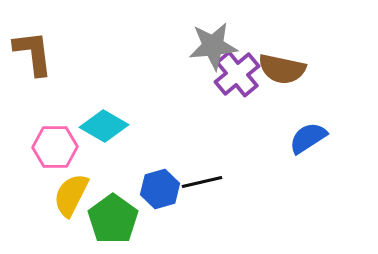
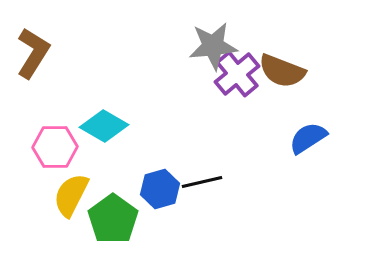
brown L-shape: rotated 39 degrees clockwise
brown semicircle: moved 2 px down; rotated 9 degrees clockwise
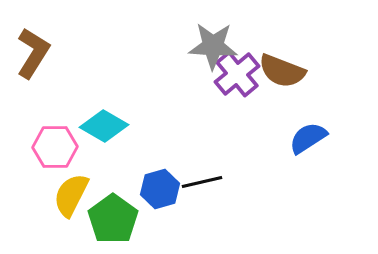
gray star: rotated 9 degrees clockwise
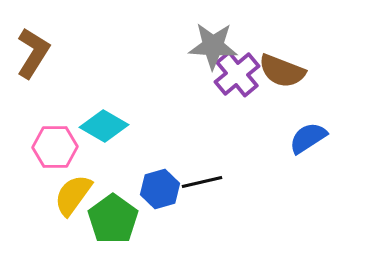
yellow semicircle: moved 2 px right; rotated 9 degrees clockwise
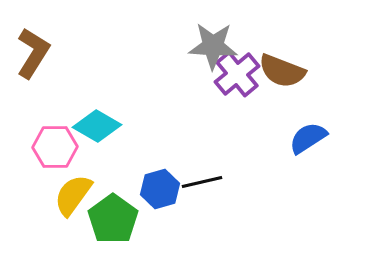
cyan diamond: moved 7 px left
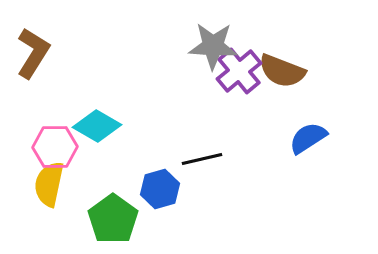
purple cross: moved 2 px right, 3 px up
black line: moved 23 px up
yellow semicircle: moved 24 px left, 11 px up; rotated 24 degrees counterclockwise
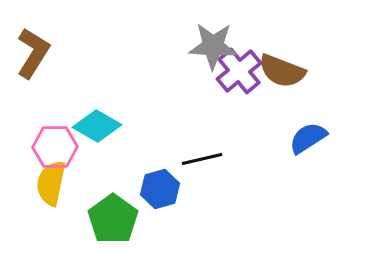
yellow semicircle: moved 2 px right, 1 px up
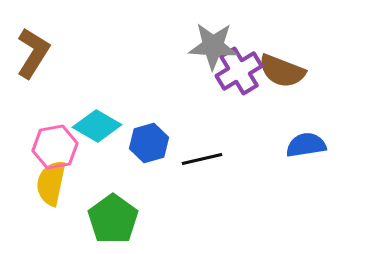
purple cross: rotated 9 degrees clockwise
blue semicircle: moved 2 px left, 7 px down; rotated 24 degrees clockwise
pink hexagon: rotated 9 degrees counterclockwise
blue hexagon: moved 11 px left, 46 px up
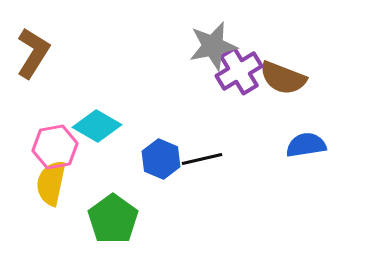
gray star: rotated 15 degrees counterclockwise
brown semicircle: moved 1 px right, 7 px down
blue hexagon: moved 12 px right, 16 px down; rotated 21 degrees counterclockwise
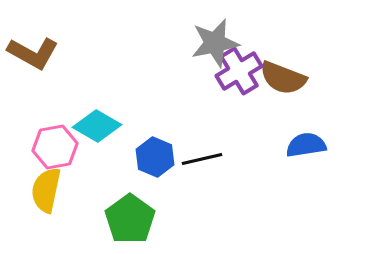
gray star: moved 2 px right, 3 px up
brown L-shape: rotated 87 degrees clockwise
blue hexagon: moved 6 px left, 2 px up
yellow semicircle: moved 5 px left, 7 px down
green pentagon: moved 17 px right
